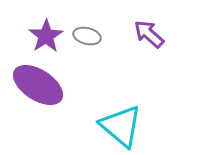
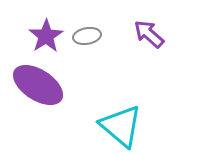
gray ellipse: rotated 24 degrees counterclockwise
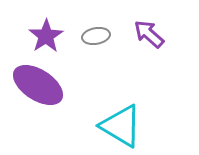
gray ellipse: moved 9 px right
cyan triangle: rotated 9 degrees counterclockwise
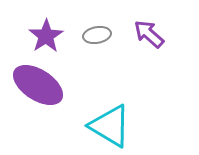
gray ellipse: moved 1 px right, 1 px up
cyan triangle: moved 11 px left
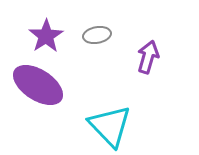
purple arrow: moved 1 px left, 23 px down; rotated 64 degrees clockwise
cyan triangle: rotated 15 degrees clockwise
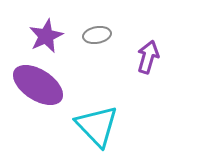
purple star: rotated 8 degrees clockwise
cyan triangle: moved 13 px left
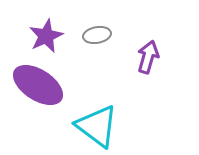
cyan triangle: rotated 9 degrees counterclockwise
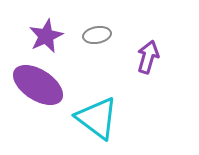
cyan triangle: moved 8 px up
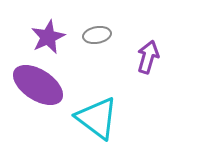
purple star: moved 2 px right, 1 px down
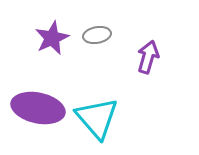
purple star: moved 4 px right, 1 px down
purple ellipse: moved 23 px down; rotated 21 degrees counterclockwise
cyan triangle: rotated 12 degrees clockwise
